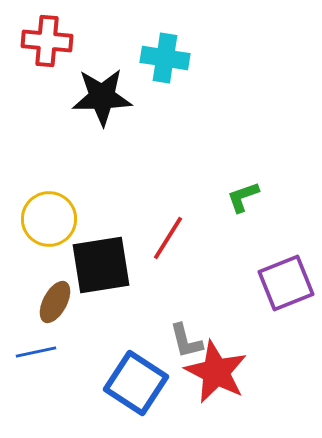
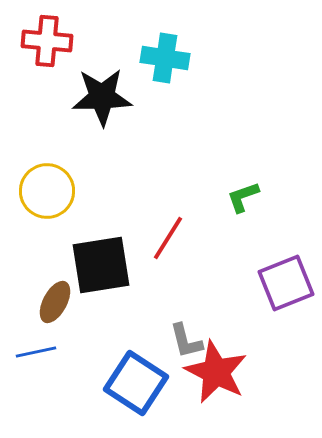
yellow circle: moved 2 px left, 28 px up
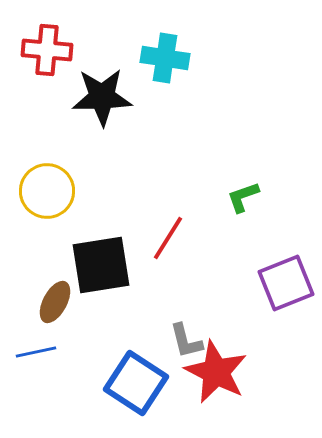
red cross: moved 9 px down
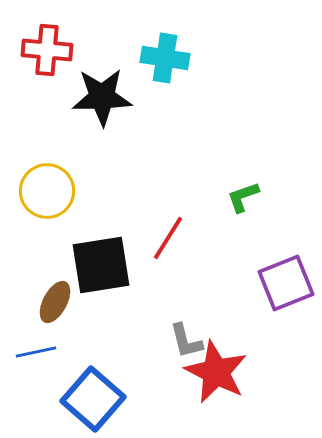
blue square: moved 43 px left, 16 px down; rotated 8 degrees clockwise
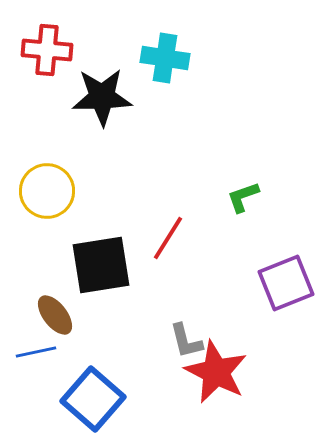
brown ellipse: moved 13 px down; rotated 66 degrees counterclockwise
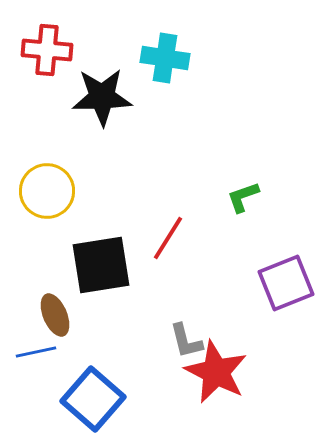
brown ellipse: rotated 15 degrees clockwise
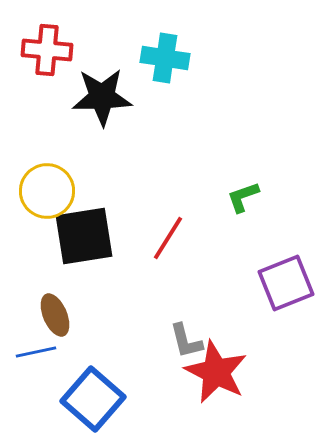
black square: moved 17 px left, 29 px up
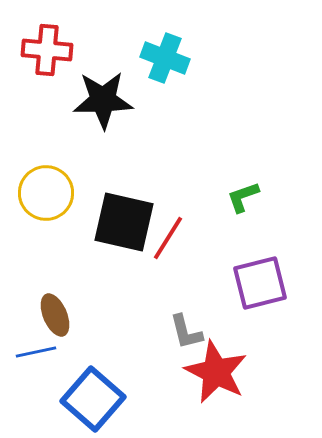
cyan cross: rotated 12 degrees clockwise
black star: moved 1 px right, 3 px down
yellow circle: moved 1 px left, 2 px down
black square: moved 40 px right, 14 px up; rotated 22 degrees clockwise
purple square: moved 26 px left; rotated 8 degrees clockwise
gray L-shape: moved 9 px up
